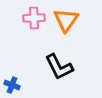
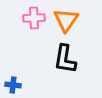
black L-shape: moved 6 px right, 8 px up; rotated 36 degrees clockwise
blue cross: moved 1 px right; rotated 14 degrees counterclockwise
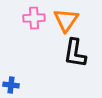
black L-shape: moved 10 px right, 6 px up
blue cross: moved 2 px left
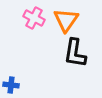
pink cross: rotated 30 degrees clockwise
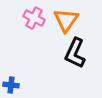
black L-shape: rotated 16 degrees clockwise
